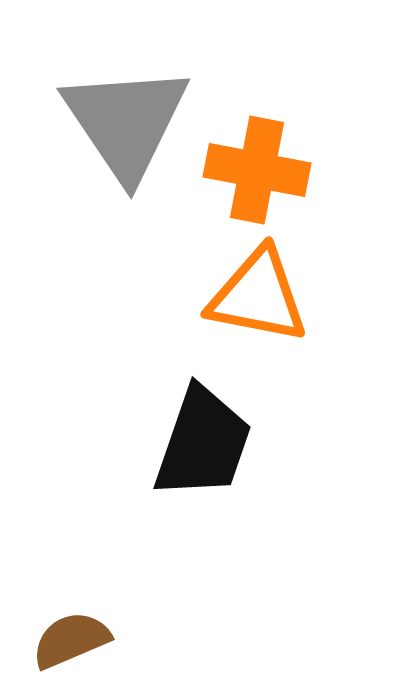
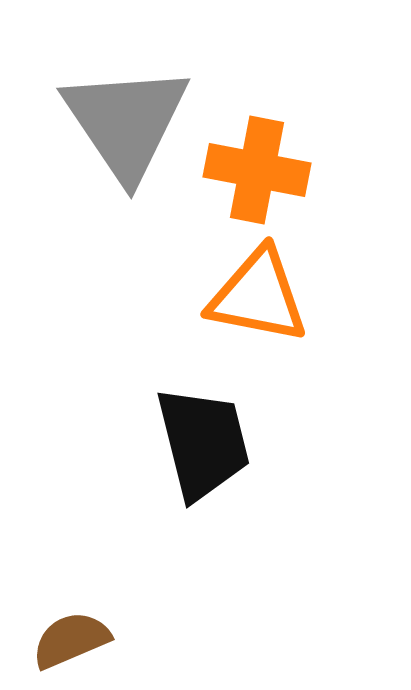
black trapezoid: rotated 33 degrees counterclockwise
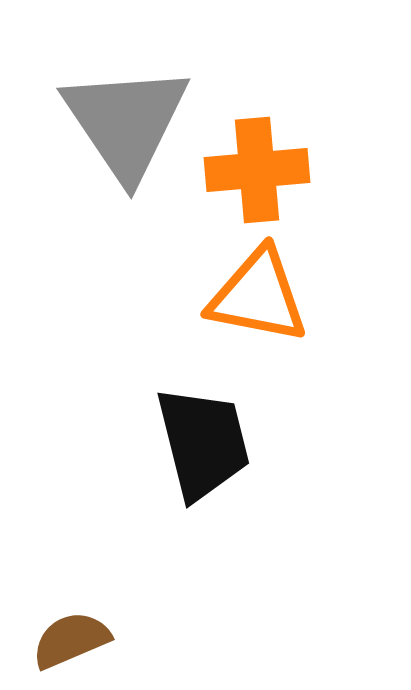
orange cross: rotated 16 degrees counterclockwise
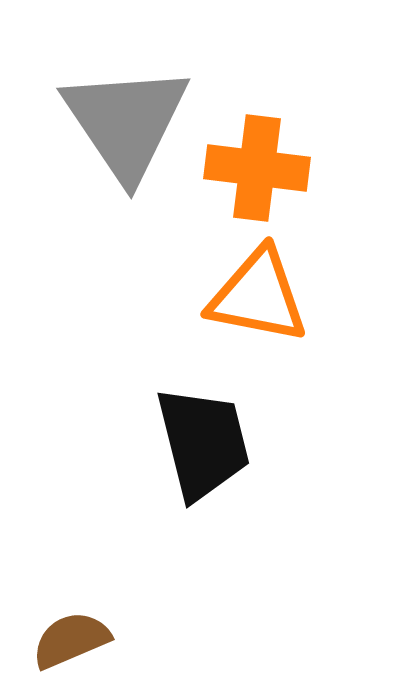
orange cross: moved 2 px up; rotated 12 degrees clockwise
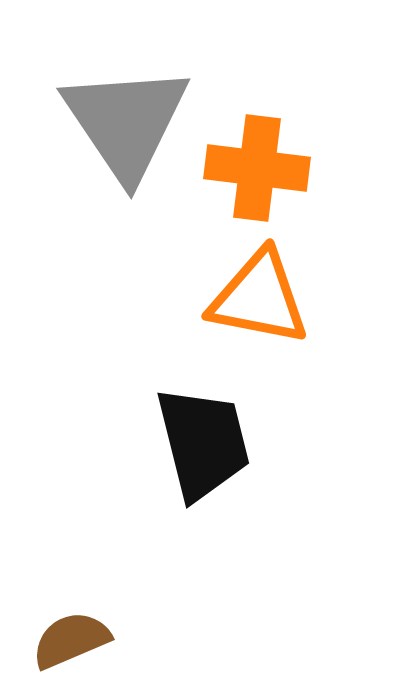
orange triangle: moved 1 px right, 2 px down
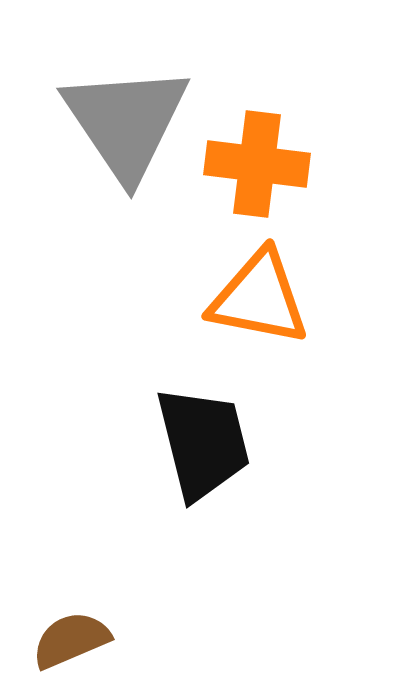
orange cross: moved 4 px up
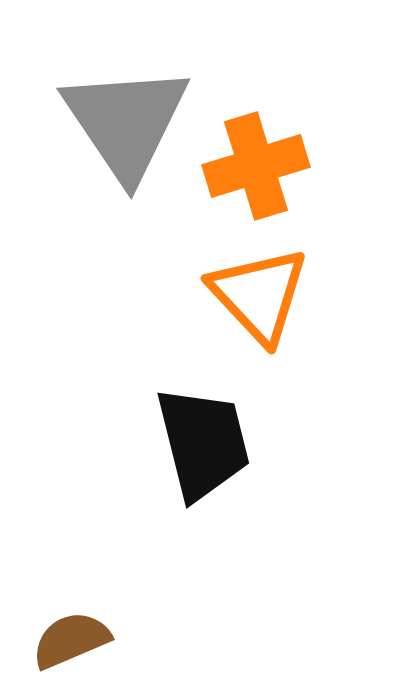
orange cross: moved 1 px left, 2 px down; rotated 24 degrees counterclockwise
orange triangle: moved 3 px up; rotated 36 degrees clockwise
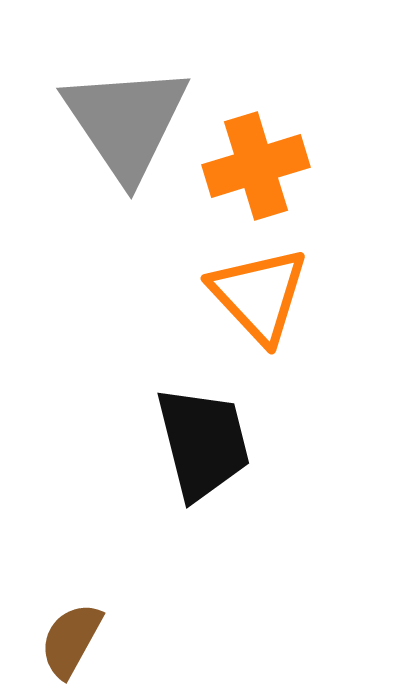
brown semicircle: rotated 38 degrees counterclockwise
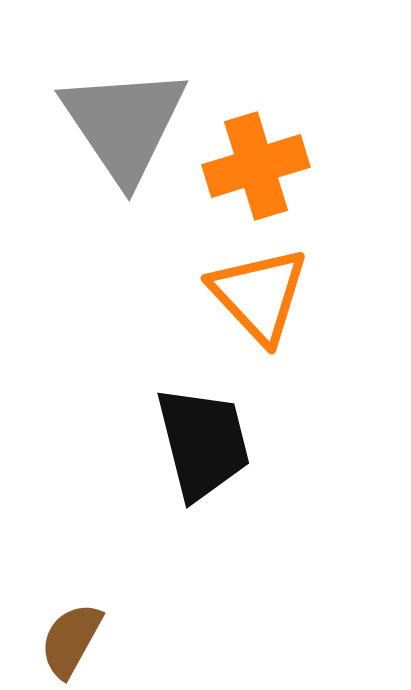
gray triangle: moved 2 px left, 2 px down
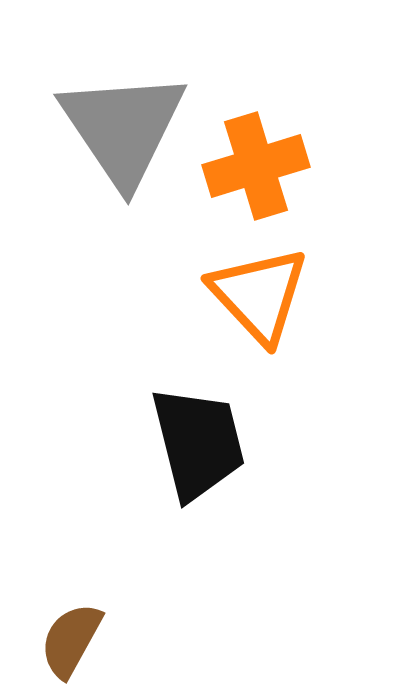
gray triangle: moved 1 px left, 4 px down
black trapezoid: moved 5 px left
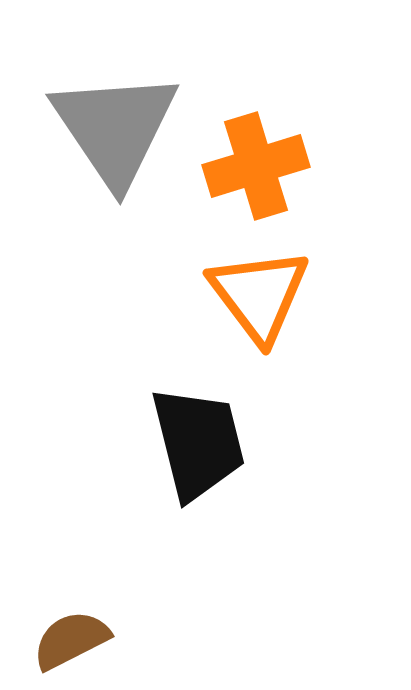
gray triangle: moved 8 px left
orange triangle: rotated 6 degrees clockwise
brown semicircle: rotated 34 degrees clockwise
